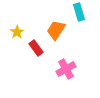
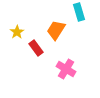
pink cross: rotated 30 degrees counterclockwise
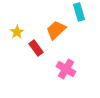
orange trapezoid: rotated 15 degrees clockwise
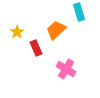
red rectangle: rotated 14 degrees clockwise
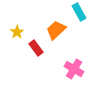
cyan rectangle: rotated 12 degrees counterclockwise
red rectangle: rotated 14 degrees counterclockwise
pink cross: moved 8 px right
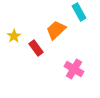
yellow star: moved 3 px left, 4 px down
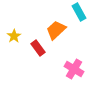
red rectangle: moved 2 px right
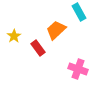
pink cross: moved 4 px right; rotated 12 degrees counterclockwise
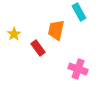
orange trapezoid: rotated 35 degrees counterclockwise
yellow star: moved 2 px up
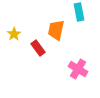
cyan rectangle: rotated 18 degrees clockwise
pink cross: rotated 12 degrees clockwise
